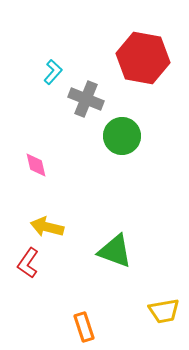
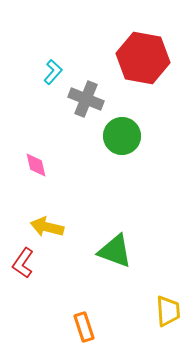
red L-shape: moved 5 px left
yellow trapezoid: moved 4 px right; rotated 84 degrees counterclockwise
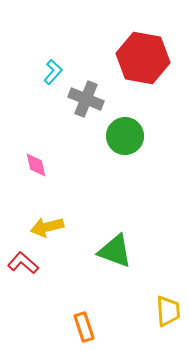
green circle: moved 3 px right
yellow arrow: rotated 28 degrees counterclockwise
red L-shape: rotated 96 degrees clockwise
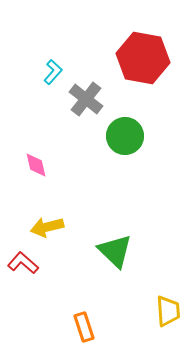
gray cross: rotated 16 degrees clockwise
green triangle: rotated 24 degrees clockwise
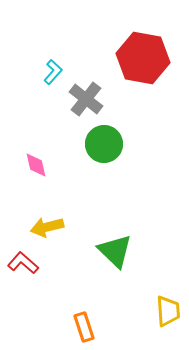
green circle: moved 21 px left, 8 px down
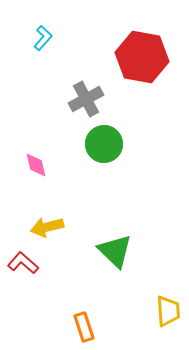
red hexagon: moved 1 px left, 1 px up
cyan L-shape: moved 10 px left, 34 px up
gray cross: rotated 24 degrees clockwise
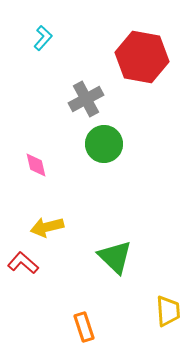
green triangle: moved 6 px down
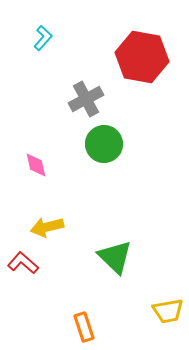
yellow trapezoid: rotated 84 degrees clockwise
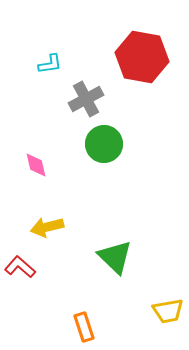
cyan L-shape: moved 7 px right, 26 px down; rotated 40 degrees clockwise
red L-shape: moved 3 px left, 4 px down
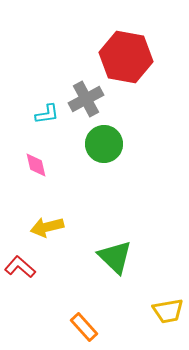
red hexagon: moved 16 px left
cyan L-shape: moved 3 px left, 50 px down
orange rectangle: rotated 24 degrees counterclockwise
